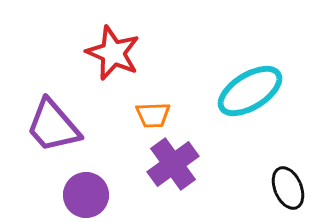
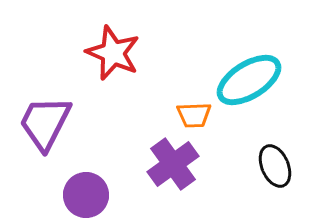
cyan ellipse: moved 1 px left, 11 px up
orange trapezoid: moved 41 px right
purple trapezoid: moved 8 px left, 3 px up; rotated 68 degrees clockwise
black ellipse: moved 13 px left, 22 px up
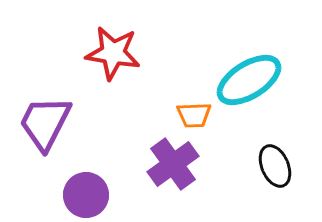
red star: rotated 14 degrees counterclockwise
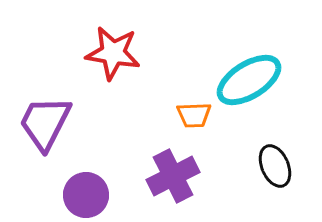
purple cross: moved 12 px down; rotated 9 degrees clockwise
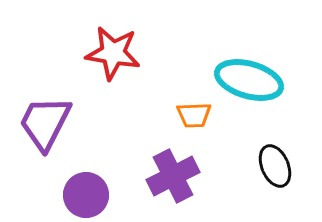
cyan ellipse: rotated 48 degrees clockwise
